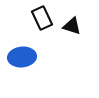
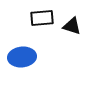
black rectangle: rotated 70 degrees counterclockwise
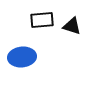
black rectangle: moved 2 px down
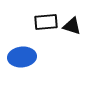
black rectangle: moved 4 px right, 2 px down
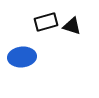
black rectangle: rotated 10 degrees counterclockwise
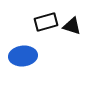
blue ellipse: moved 1 px right, 1 px up
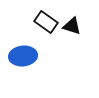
black rectangle: rotated 50 degrees clockwise
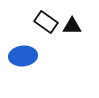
black triangle: rotated 18 degrees counterclockwise
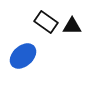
blue ellipse: rotated 36 degrees counterclockwise
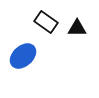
black triangle: moved 5 px right, 2 px down
